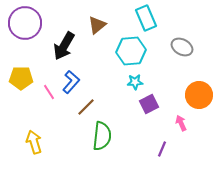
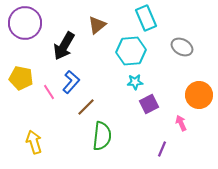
yellow pentagon: rotated 10 degrees clockwise
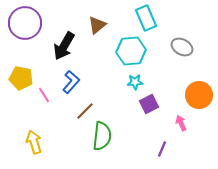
pink line: moved 5 px left, 3 px down
brown line: moved 1 px left, 4 px down
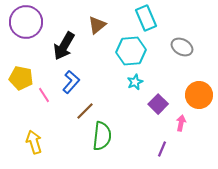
purple circle: moved 1 px right, 1 px up
cyan star: rotated 21 degrees counterclockwise
purple square: moved 9 px right; rotated 18 degrees counterclockwise
pink arrow: rotated 35 degrees clockwise
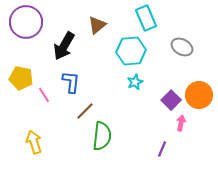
blue L-shape: rotated 35 degrees counterclockwise
purple square: moved 13 px right, 4 px up
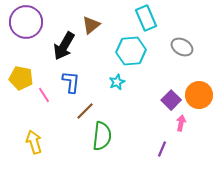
brown triangle: moved 6 px left
cyan star: moved 18 px left
